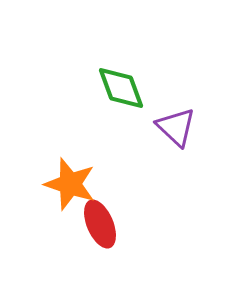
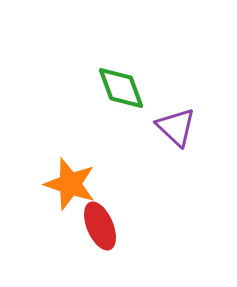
red ellipse: moved 2 px down
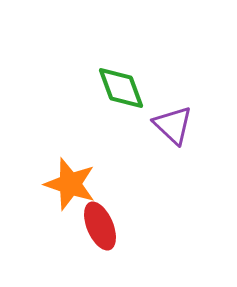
purple triangle: moved 3 px left, 2 px up
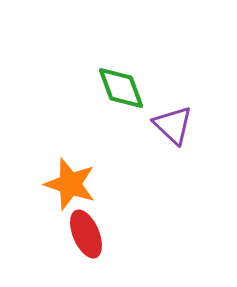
red ellipse: moved 14 px left, 8 px down
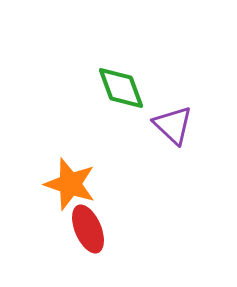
red ellipse: moved 2 px right, 5 px up
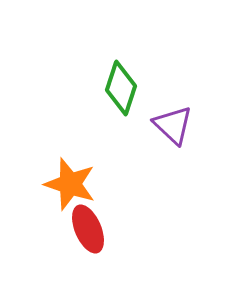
green diamond: rotated 38 degrees clockwise
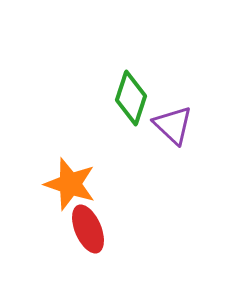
green diamond: moved 10 px right, 10 px down
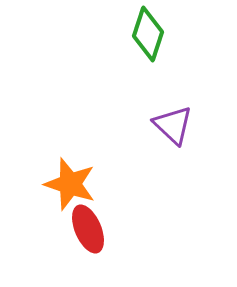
green diamond: moved 17 px right, 64 px up
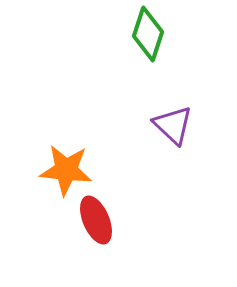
orange star: moved 4 px left, 14 px up; rotated 12 degrees counterclockwise
red ellipse: moved 8 px right, 9 px up
